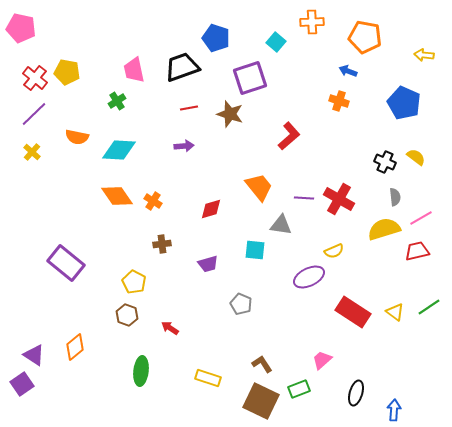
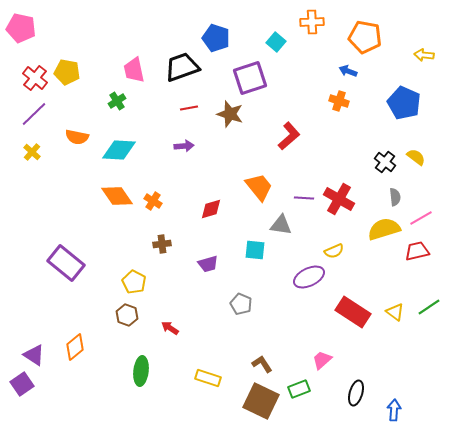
black cross at (385, 162): rotated 15 degrees clockwise
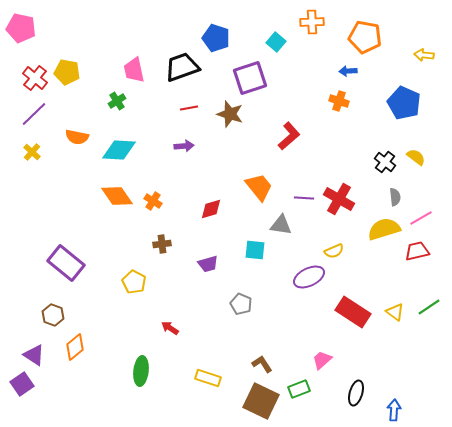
blue arrow at (348, 71): rotated 24 degrees counterclockwise
brown hexagon at (127, 315): moved 74 px left
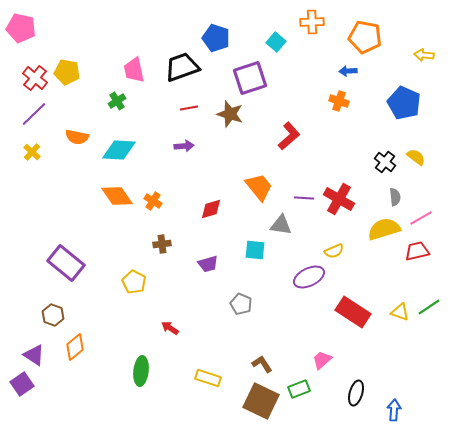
yellow triangle at (395, 312): moved 5 px right; rotated 18 degrees counterclockwise
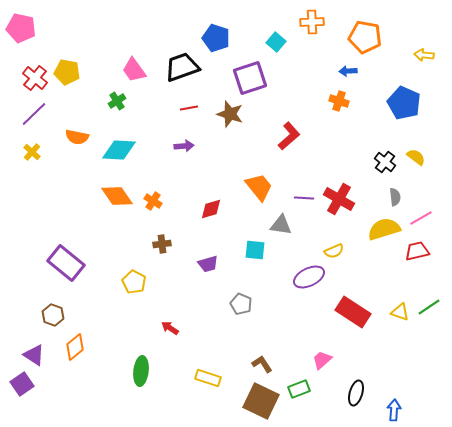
pink trapezoid at (134, 70): rotated 24 degrees counterclockwise
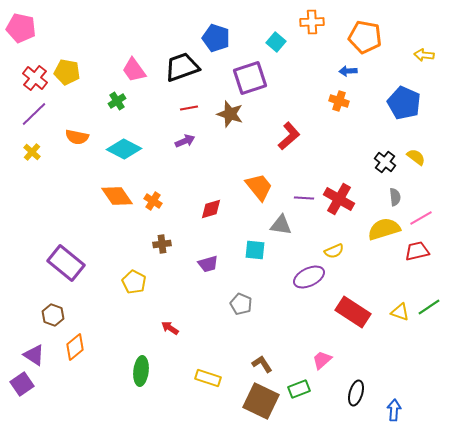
purple arrow at (184, 146): moved 1 px right, 5 px up; rotated 18 degrees counterclockwise
cyan diamond at (119, 150): moved 5 px right, 1 px up; rotated 24 degrees clockwise
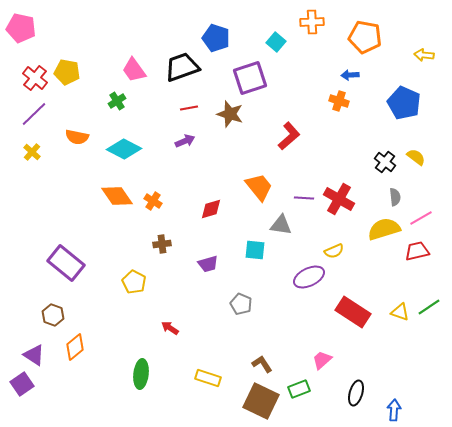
blue arrow at (348, 71): moved 2 px right, 4 px down
green ellipse at (141, 371): moved 3 px down
